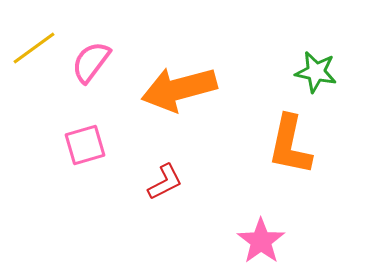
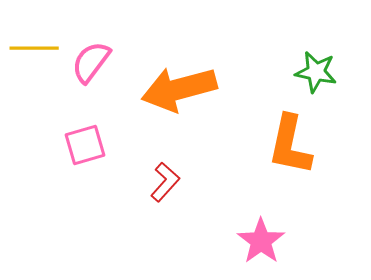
yellow line: rotated 36 degrees clockwise
red L-shape: rotated 21 degrees counterclockwise
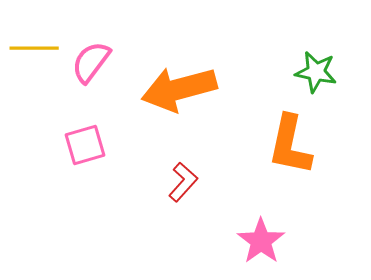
red L-shape: moved 18 px right
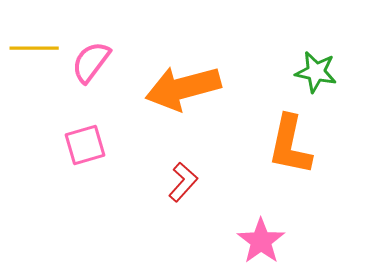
orange arrow: moved 4 px right, 1 px up
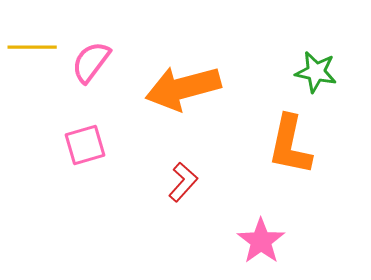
yellow line: moved 2 px left, 1 px up
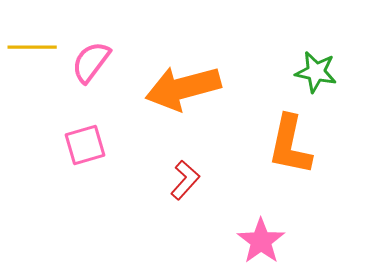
red L-shape: moved 2 px right, 2 px up
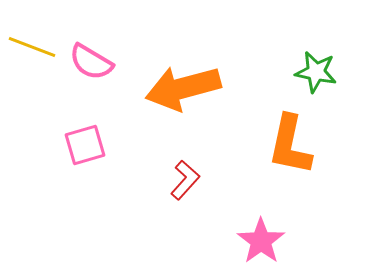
yellow line: rotated 21 degrees clockwise
pink semicircle: rotated 96 degrees counterclockwise
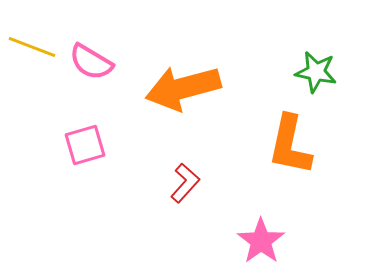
red L-shape: moved 3 px down
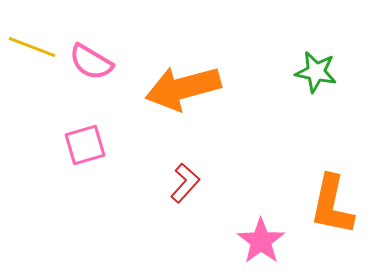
orange L-shape: moved 42 px right, 60 px down
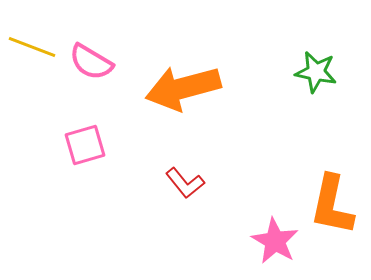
red L-shape: rotated 99 degrees clockwise
pink star: moved 14 px right; rotated 6 degrees counterclockwise
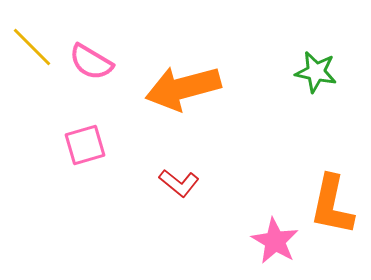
yellow line: rotated 24 degrees clockwise
red L-shape: moved 6 px left; rotated 12 degrees counterclockwise
